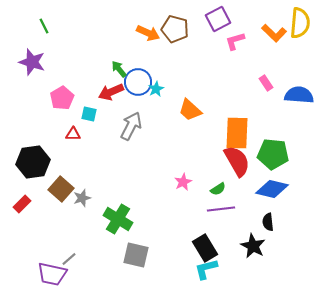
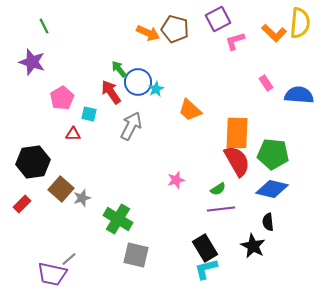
red arrow: rotated 80 degrees clockwise
pink star: moved 7 px left, 2 px up; rotated 12 degrees clockwise
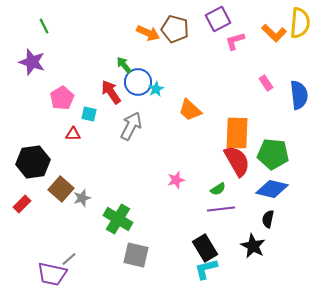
green arrow: moved 5 px right, 4 px up
blue semicircle: rotated 80 degrees clockwise
black semicircle: moved 3 px up; rotated 18 degrees clockwise
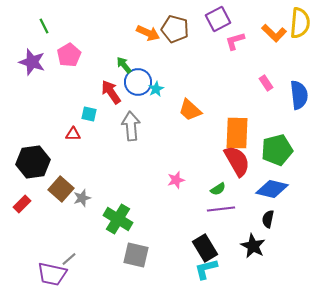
pink pentagon: moved 7 px right, 43 px up
gray arrow: rotated 32 degrees counterclockwise
green pentagon: moved 4 px right, 4 px up; rotated 20 degrees counterclockwise
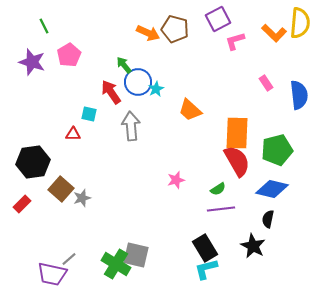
green cross: moved 2 px left, 45 px down
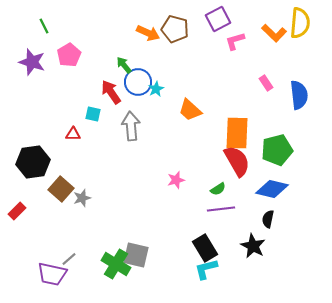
cyan square: moved 4 px right
red rectangle: moved 5 px left, 7 px down
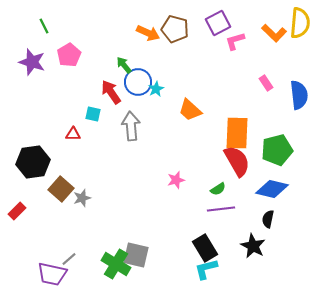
purple square: moved 4 px down
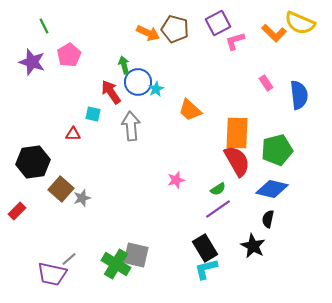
yellow semicircle: rotated 108 degrees clockwise
green arrow: rotated 24 degrees clockwise
purple line: moved 3 px left; rotated 28 degrees counterclockwise
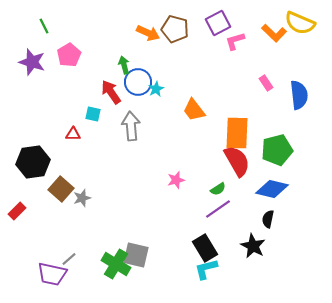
orange trapezoid: moved 4 px right; rotated 10 degrees clockwise
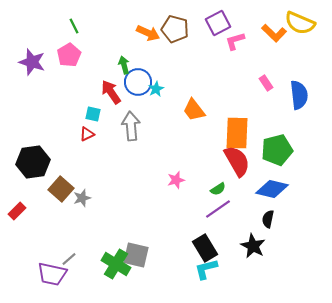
green line: moved 30 px right
red triangle: moved 14 px right; rotated 28 degrees counterclockwise
